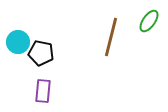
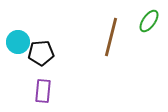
black pentagon: rotated 15 degrees counterclockwise
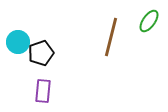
black pentagon: rotated 15 degrees counterclockwise
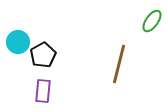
green ellipse: moved 3 px right
brown line: moved 8 px right, 27 px down
black pentagon: moved 2 px right, 2 px down; rotated 10 degrees counterclockwise
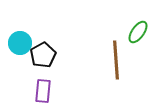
green ellipse: moved 14 px left, 11 px down
cyan circle: moved 2 px right, 1 px down
brown line: moved 3 px left, 4 px up; rotated 18 degrees counterclockwise
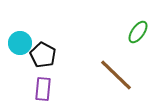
black pentagon: rotated 15 degrees counterclockwise
brown line: moved 15 px down; rotated 42 degrees counterclockwise
purple rectangle: moved 2 px up
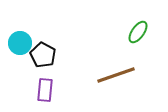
brown line: rotated 63 degrees counterclockwise
purple rectangle: moved 2 px right, 1 px down
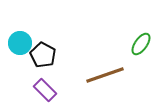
green ellipse: moved 3 px right, 12 px down
brown line: moved 11 px left
purple rectangle: rotated 50 degrees counterclockwise
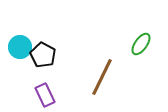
cyan circle: moved 4 px down
brown line: moved 3 px left, 2 px down; rotated 45 degrees counterclockwise
purple rectangle: moved 5 px down; rotated 20 degrees clockwise
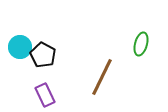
green ellipse: rotated 20 degrees counterclockwise
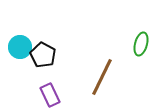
purple rectangle: moved 5 px right
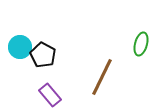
purple rectangle: rotated 15 degrees counterclockwise
